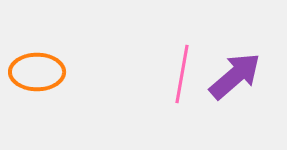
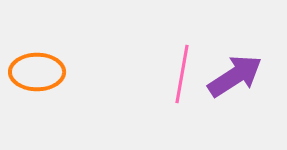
purple arrow: rotated 8 degrees clockwise
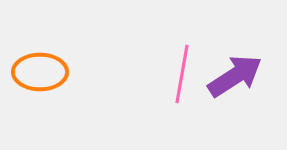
orange ellipse: moved 3 px right
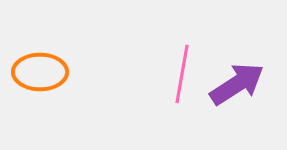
purple arrow: moved 2 px right, 8 px down
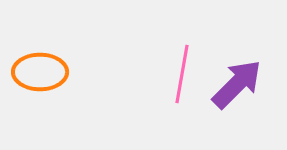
purple arrow: rotated 12 degrees counterclockwise
